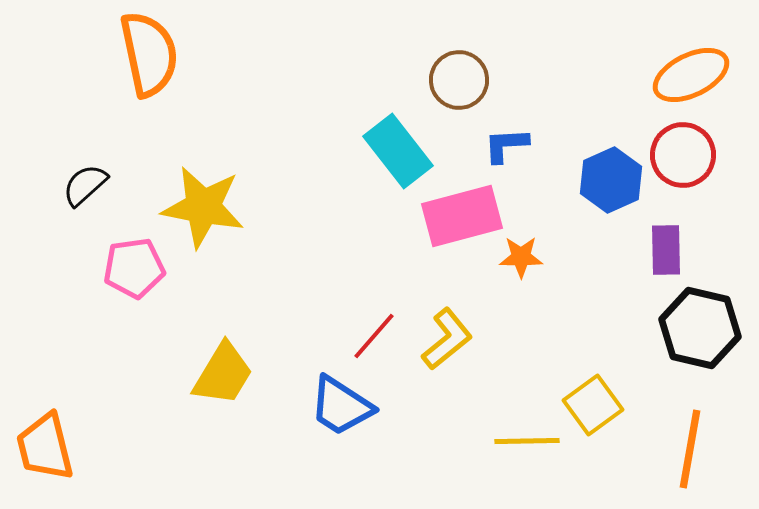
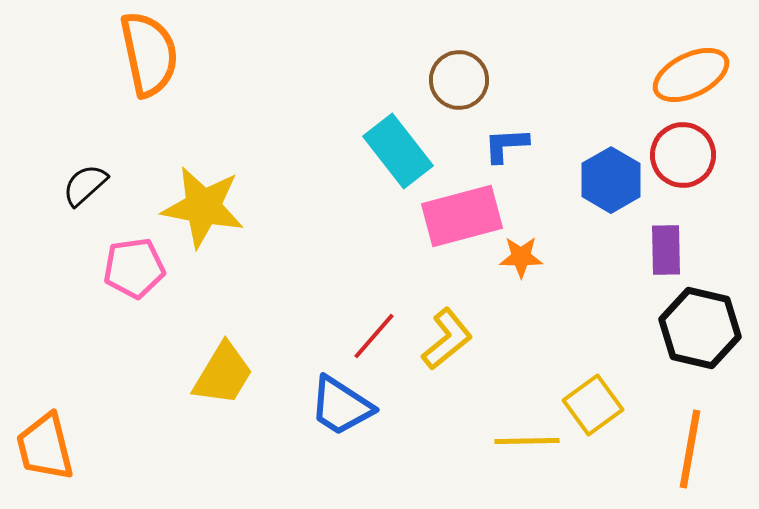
blue hexagon: rotated 6 degrees counterclockwise
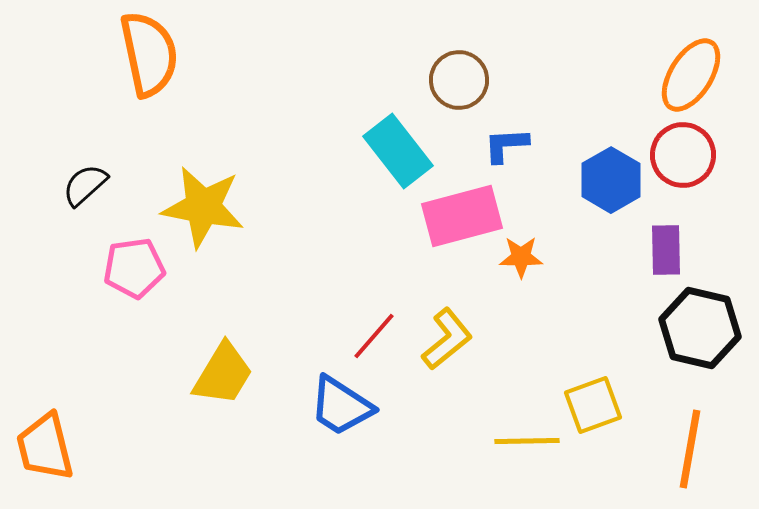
orange ellipse: rotated 32 degrees counterclockwise
yellow square: rotated 16 degrees clockwise
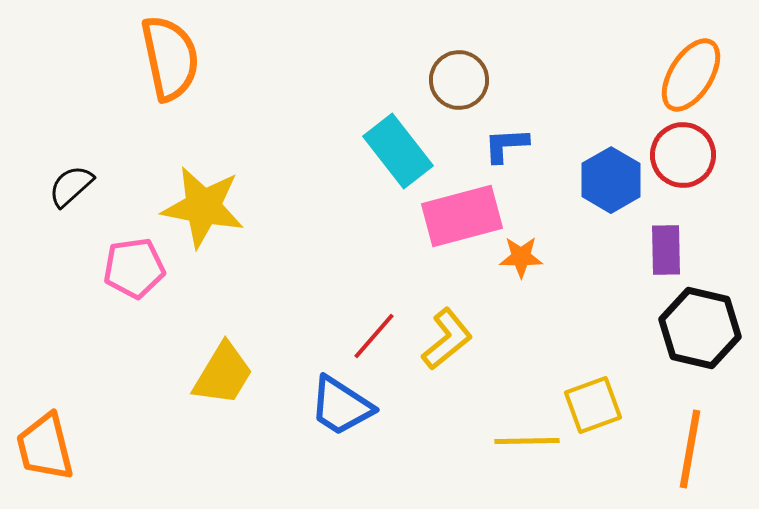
orange semicircle: moved 21 px right, 4 px down
black semicircle: moved 14 px left, 1 px down
